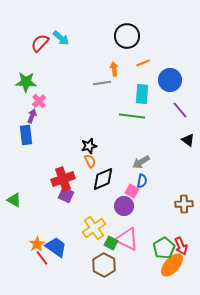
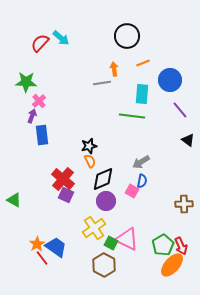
blue rectangle: moved 16 px right
red cross: rotated 30 degrees counterclockwise
purple circle: moved 18 px left, 5 px up
green pentagon: moved 1 px left, 3 px up
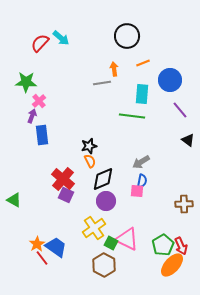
pink square: moved 5 px right; rotated 24 degrees counterclockwise
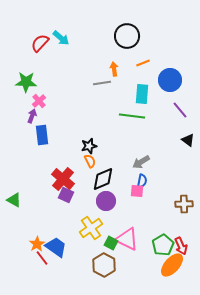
yellow cross: moved 3 px left
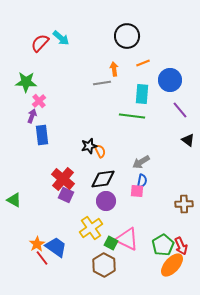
orange semicircle: moved 10 px right, 10 px up
black diamond: rotated 15 degrees clockwise
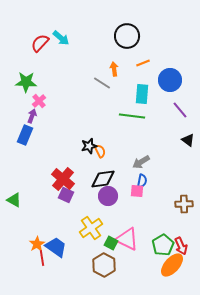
gray line: rotated 42 degrees clockwise
blue rectangle: moved 17 px left; rotated 30 degrees clockwise
purple circle: moved 2 px right, 5 px up
red line: rotated 28 degrees clockwise
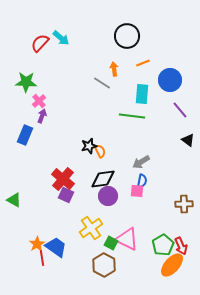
purple arrow: moved 10 px right
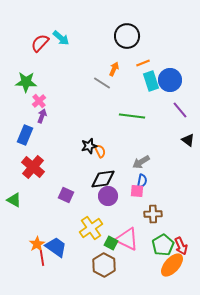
orange arrow: rotated 32 degrees clockwise
cyan rectangle: moved 9 px right, 13 px up; rotated 24 degrees counterclockwise
red cross: moved 30 px left, 12 px up
brown cross: moved 31 px left, 10 px down
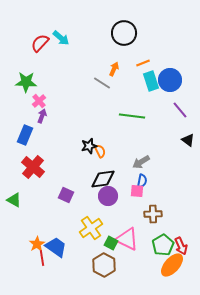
black circle: moved 3 px left, 3 px up
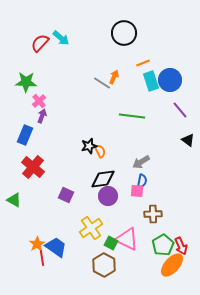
orange arrow: moved 8 px down
